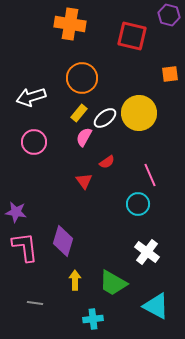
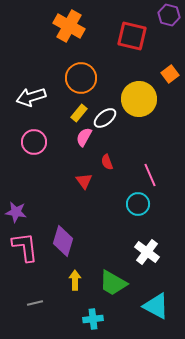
orange cross: moved 1 px left, 2 px down; rotated 20 degrees clockwise
orange square: rotated 30 degrees counterclockwise
orange circle: moved 1 px left
yellow circle: moved 14 px up
red semicircle: rotated 105 degrees clockwise
gray line: rotated 21 degrees counterclockwise
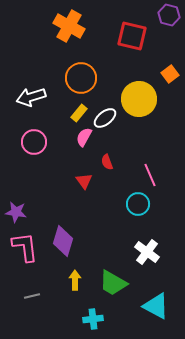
gray line: moved 3 px left, 7 px up
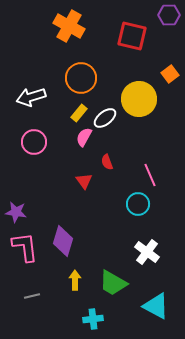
purple hexagon: rotated 15 degrees counterclockwise
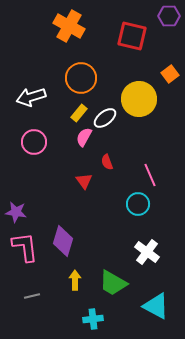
purple hexagon: moved 1 px down
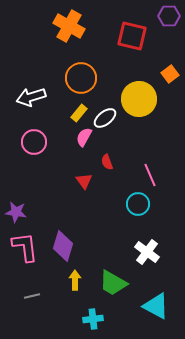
purple diamond: moved 5 px down
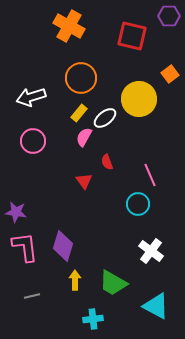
pink circle: moved 1 px left, 1 px up
white cross: moved 4 px right, 1 px up
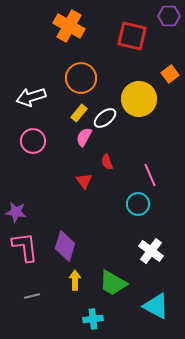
purple diamond: moved 2 px right
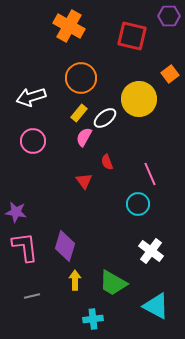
pink line: moved 1 px up
